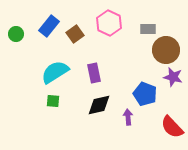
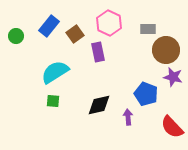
green circle: moved 2 px down
purple rectangle: moved 4 px right, 21 px up
blue pentagon: moved 1 px right
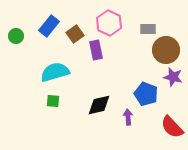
purple rectangle: moved 2 px left, 2 px up
cyan semicircle: rotated 16 degrees clockwise
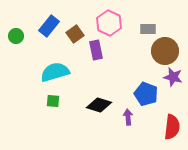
brown circle: moved 1 px left, 1 px down
black diamond: rotated 30 degrees clockwise
red semicircle: rotated 130 degrees counterclockwise
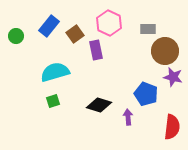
green square: rotated 24 degrees counterclockwise
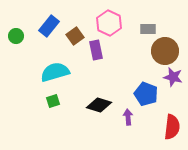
brown square: moved 2 px down
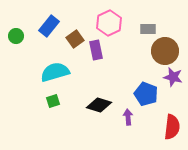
pink hexagon: rotated 10 degrees clockwise
brown square: moved 3 px down
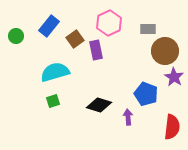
purple star: moved 1 px right; rotated 18 degrees clockwise
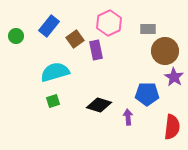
blue pentagon: moved 1 px right; rotated 20 degrees counterclockwise
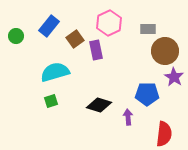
green square: moved 2 px left
red semicircle: moved 8 px left, 7 px down
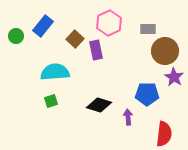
blue rectangle: moved 6 px left
brown square: rotated 12 degrees counterclockwise
cyan semicircle: rotated 12 degrees clockwise
